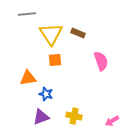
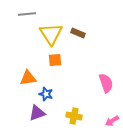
pink semicircle: moved 5 px right, 22 px down
purple triangle: moved 4 px left, 4 px up
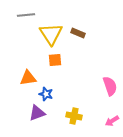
gray line: moved 1 px left, 1 px down
pink semicircle: moved 4 px right, 3 px down
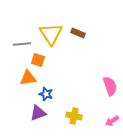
gray line: moved 4 px left, 29 px down
orange square: moved 17 px left; rotated 24 degrees clockwise
purple triangle: moved 1 px right
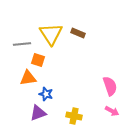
pink arrow: moved 10 px up; rotated 120 degrees counterclockwise
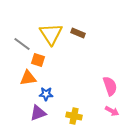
gray line: rotated 42 degrees clockwise
blue star: rotated 16 degrees counterclockwise
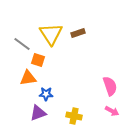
brown rectangle: rotated 40 degrees counterclockwise
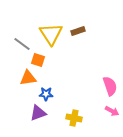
brown rectangle: moved 2 px up
yellow cross: moved 2 px down
